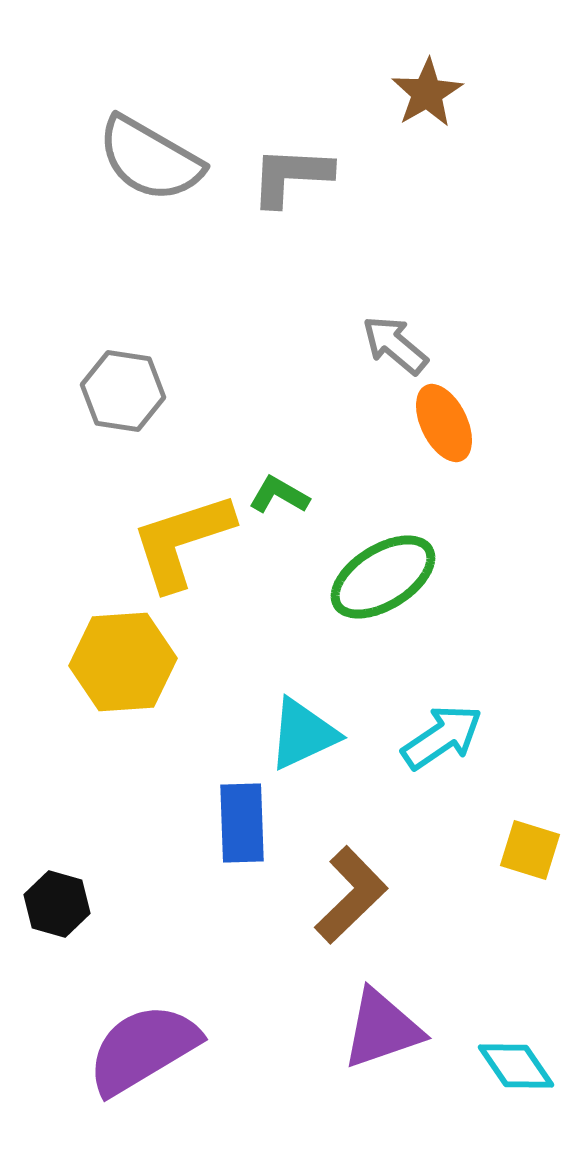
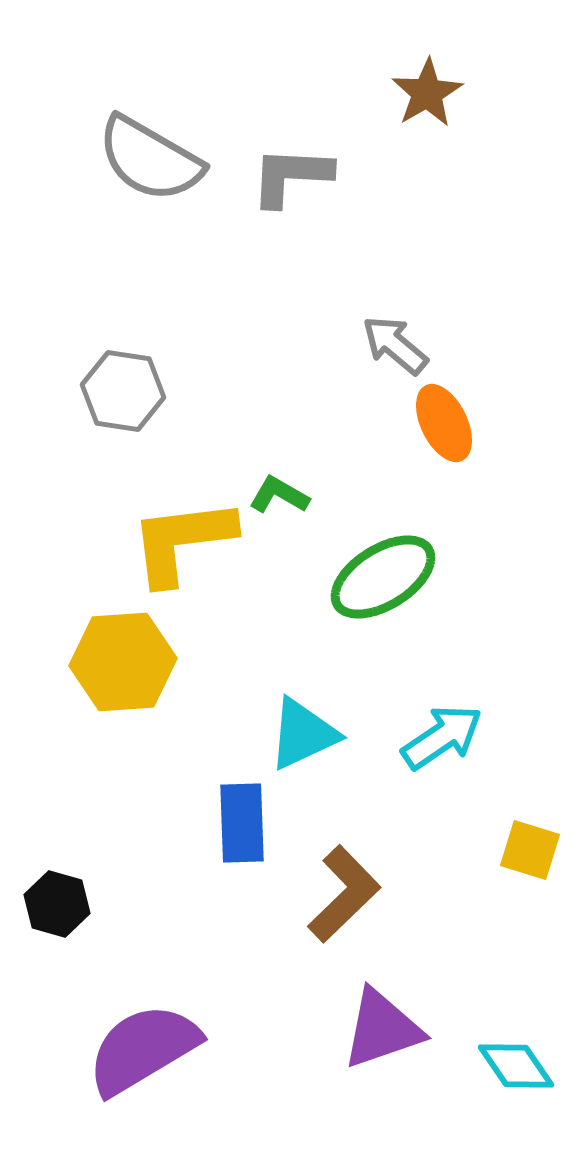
yellow L-shape: rotated 11 degrees clockwise
brown L-shape: moved 7 px left, 1 px up
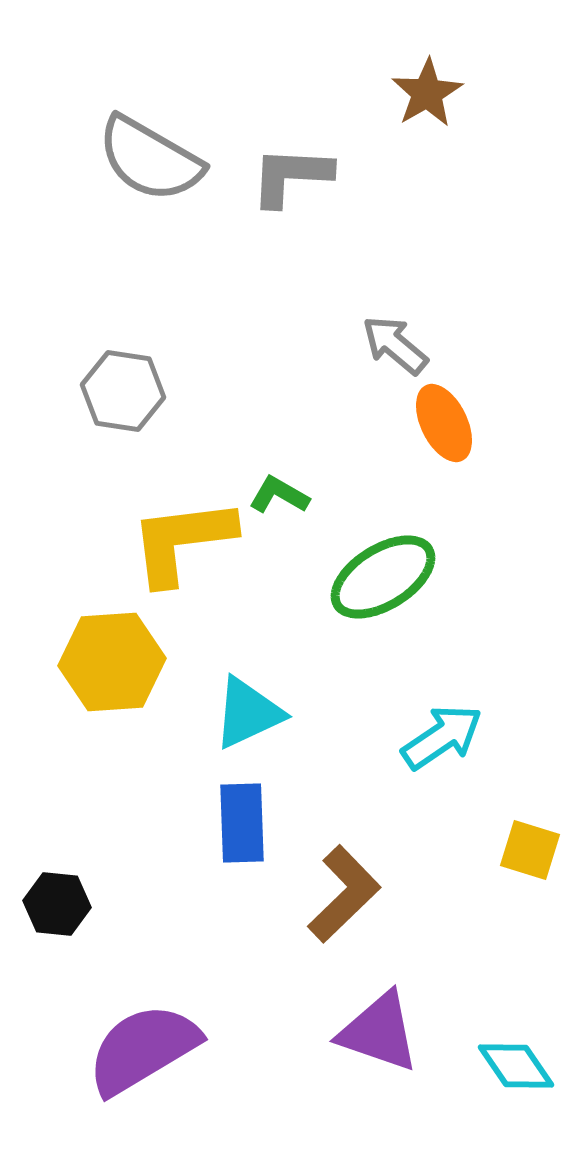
yellow hexagon: moved 11 px left
cyan triangle: moved 55 px left, 21 px up
black hexagon: rotated 10 degrees counterclockwise
purple triangle: moved 3 px left, 3 px down; rotated 38 degrees clockwise
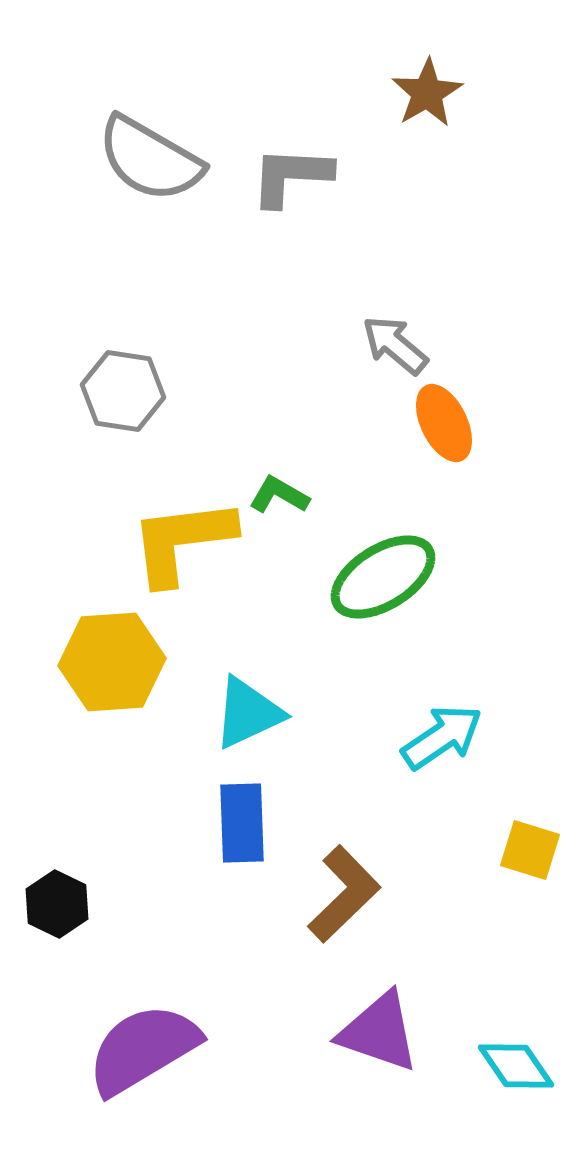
black hexagon: rotated 20 degrees clockwise
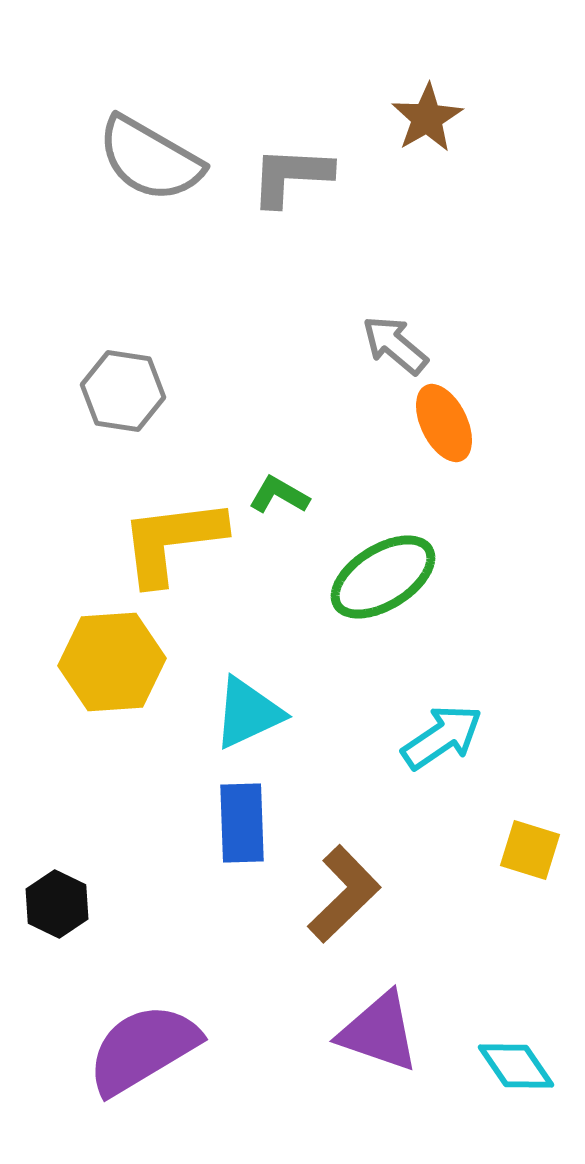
brown star: moved 25 px down
yellow L-shape: moved 10 px left
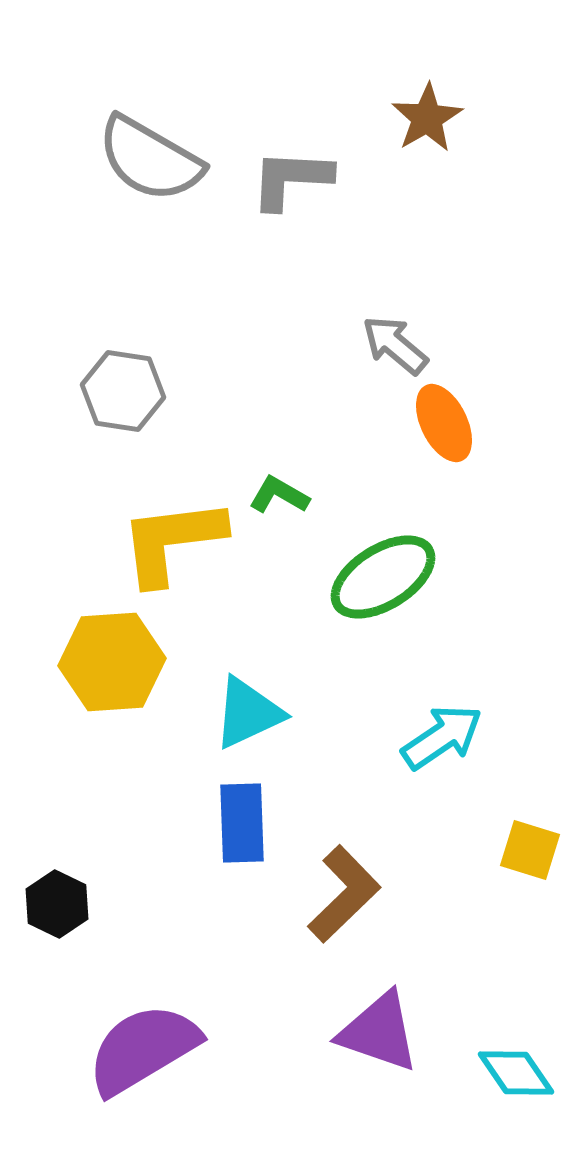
gray L-shape: moved 3 px down
cyan diamond: moved 7 px down
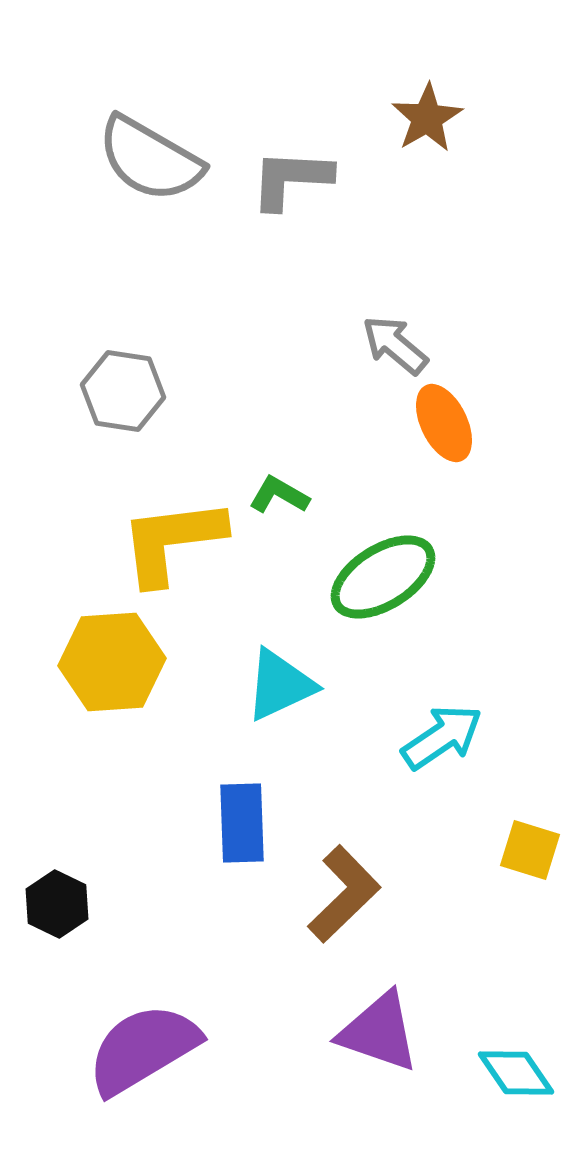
cyan triangle: moved 32 px right, 28 px up
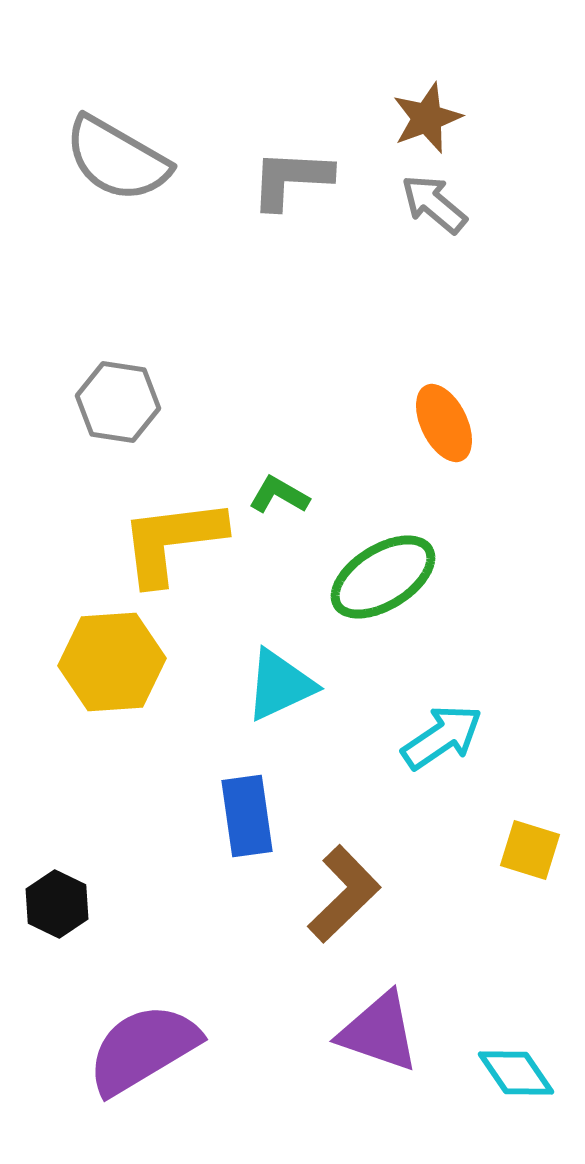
brown star: rotated 10 degrees clockwise
gray semicircle: moved 33 px left
gray arrow: moved 39 px right, 141 px up
gray hexagon: moved 5 px left, 11 px down
blue rectangle: moved 5 px right, 7 px up; rotated 6 degrees counterclockwise
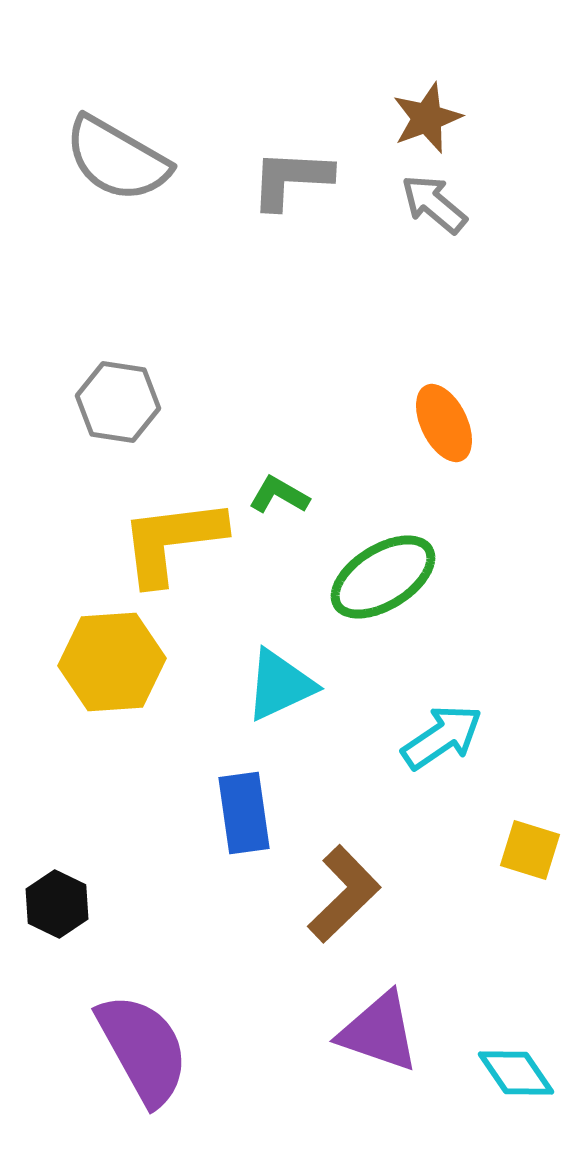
blue rectangle: moved 3 px left, 3 px up
purple semicircle: rotated 92 degrees clockwise
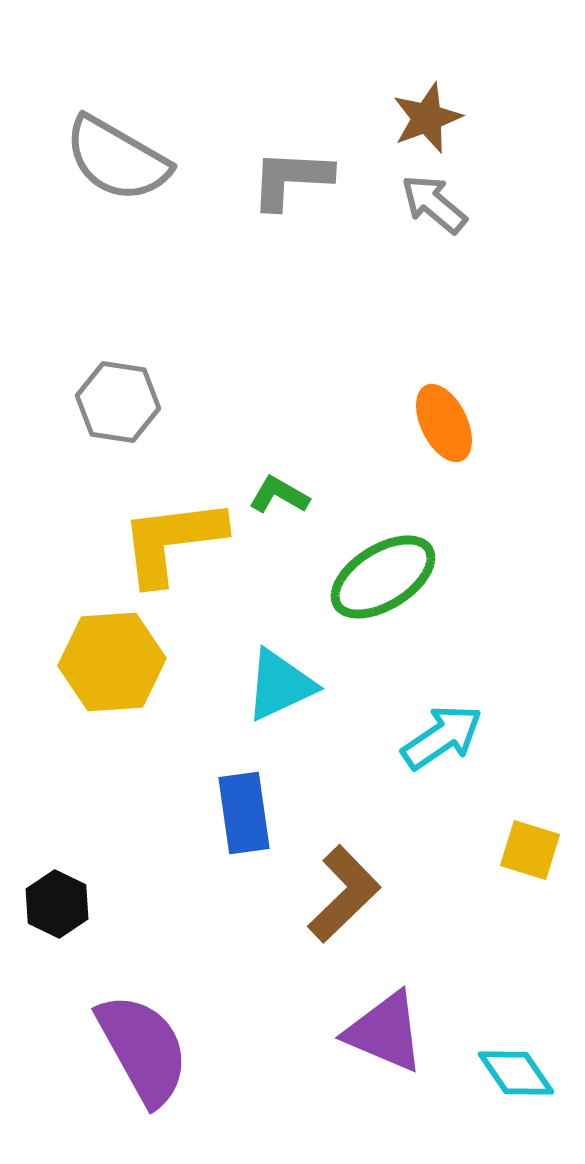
purple triangle: moved 6 px right; rotated 4 degrees clockwise
